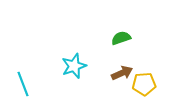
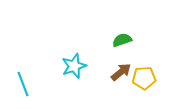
green semicircle: moved 1 px right, 2 px down
brown arrow: moved 1 px left, 1 px up; rotated 15 degrees counterclockwise
yellow pentagon: moved 6 px up
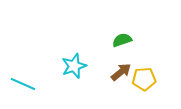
yellow pentagon: moved 1 px down
cyan line: rotated 45 degrees counterclockwise
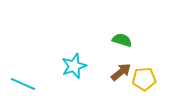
green semicircle: rotated 36 degrees clockwise
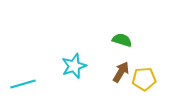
brown arrow: rotated 20 degrees counterclockwise
cyan line: rotated 40 degrees counterclockwise
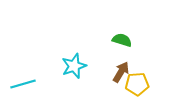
yellow pentagon: moved 7 px left, 5 px down
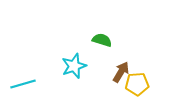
green semicircle: moved 20 px left
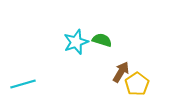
cyan star: moved 2 px right, 24 px up
yellow pentagon: rotated 30 degrees counterclockwise
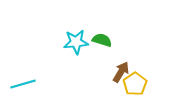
cyan star: rotated 15 degrees clockwise
yellow pentagon: moved 2 px left
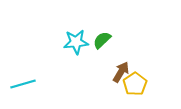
green semicircle: rotated 60 degrees counterclockwise
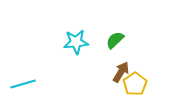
green semicircle: moved 13 px right
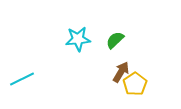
cyan star: moved 2 px right, 3 px up
cyan line: moved 1 px left, 5 px up; rotated 10 degrees counterclockwise
